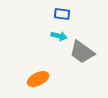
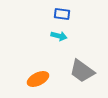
gray trapezoid: moved 19 px down
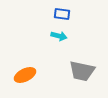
gray trapezoid: rotated 24 degrees counterclockwise
orange ellipse: moved 13 px left, 4 px up
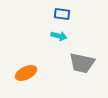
gray trapezoid: moved 8 px up
orange ellipse: moved 1 px right, 2 px up
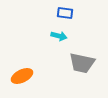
blue rectangle: moved 3 px right, 1 px up
orange ellipse: moved 4 px left, 3 px down
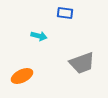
cyan arrow: moved 20 px left
gray trapezoid: rotated 32 degrees counterclockwise
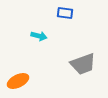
gray trapezoid: moved 1 px right, 1 px down
orange ellipse: moved 4 px left, 5 px down
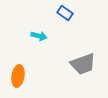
blue rectangle: rotated 28 degrees clockwise
orange ellipse: moved 5 px up; rotated 55 degrees counterclockwise
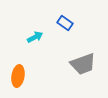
blue rectangle: moved 10 px down
cyan arrow: moved 4 px left, 1 px down; rotated 42 degrees counterclockwise
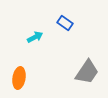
gray trapezoid: moved 4 px right, 8 px down; rotated 36 degrees counterclockwise
orange ellipse: moved 1 px right, 2 px down
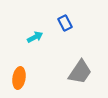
blue rectangle: rotated 28 degrees clockwise
gray trapezoid: moved 7 px left
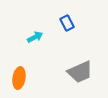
blue rectangle: moved 2 px right
gray trapezoid: rotated 32 degrees clockwise
